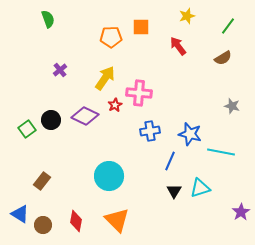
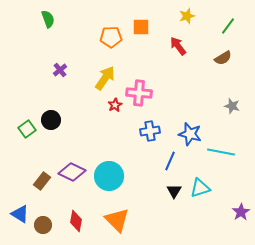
purple diamond: moved 13 px left, 56 px down
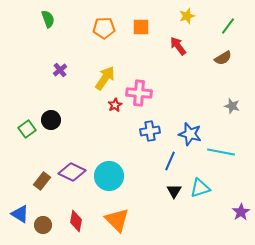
orange pentagon: moved 7 px left, 9 px up
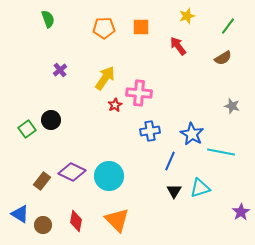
blue star: moved 2 px right; rotated 15 degrees clockwise
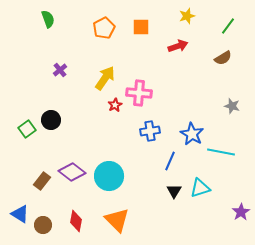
orange pentagon: rotated 25 degrees counterclockwise
red arrow: rotated 108 degrees clockwise
purple diamond: rotated 12 degrees clockwise
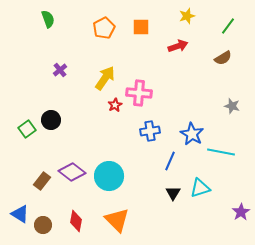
black triangle: moved 1 px left, 2 px down
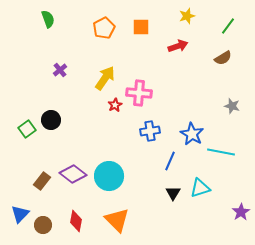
purple diamond: moved 1 px right, 2 px down
blue triangle: rotated 42 degrees clockwise
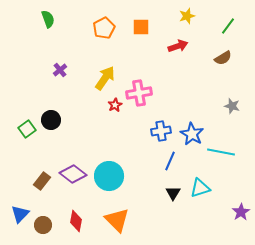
pink cross: rotated 15 degrees counterclockwise
blue cross: moved 11 px right
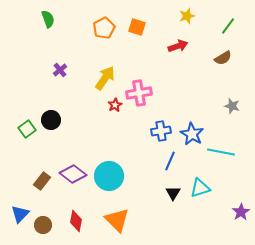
orange square: moved 4 px left; rotated 18 degrees clockwise
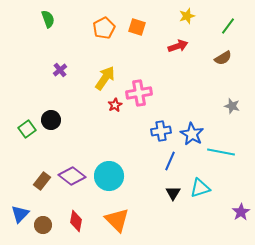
purple diamond: moved 1 px left, 2 px down
